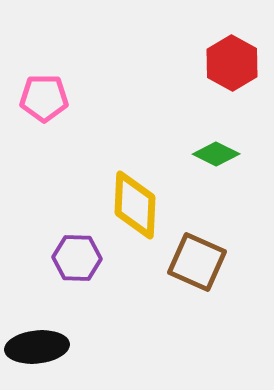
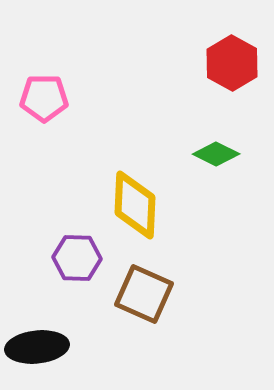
brown square: moved 53 px left, 32 px down
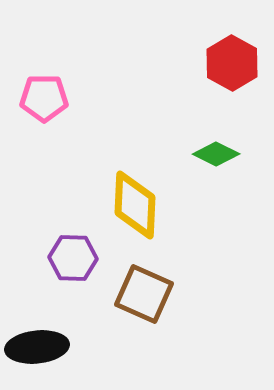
purple hexagon: moved 4 px left
